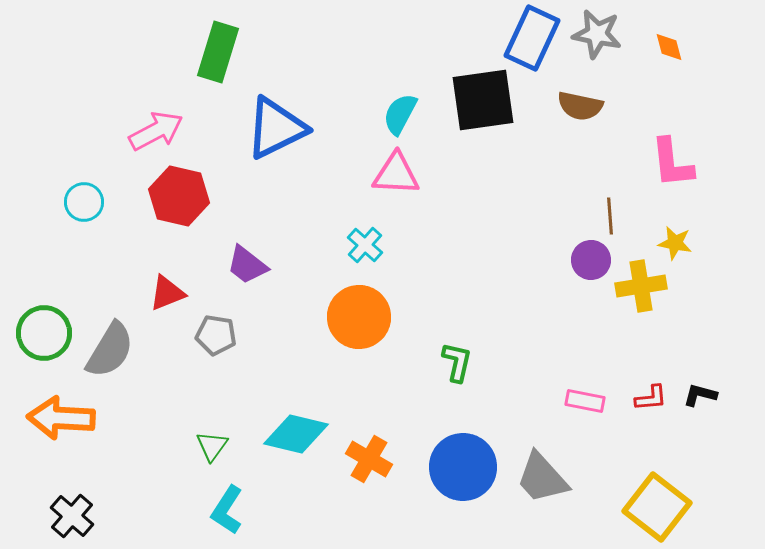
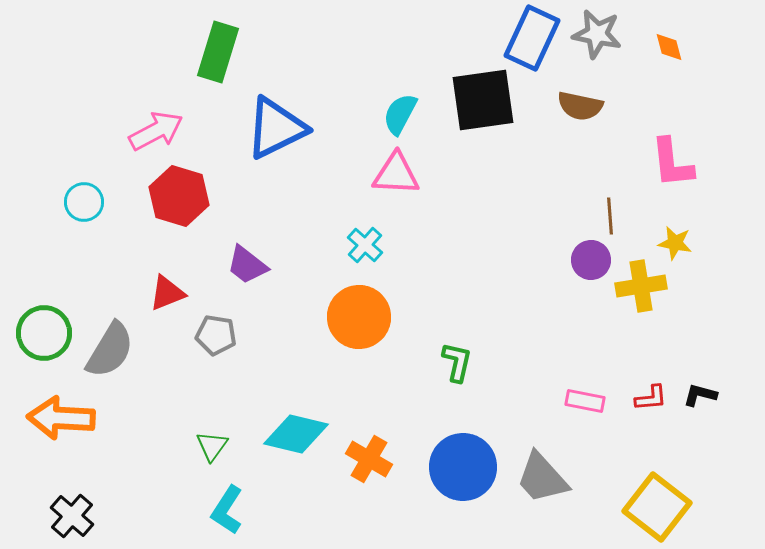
red hexagon: rotated 4 degrees clockwise
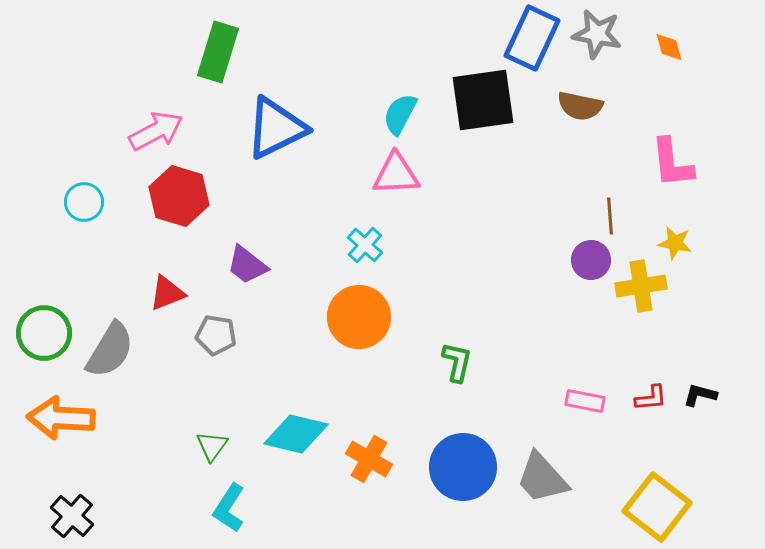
pink triangle: rotated 6 degrees counterclockwise
cyan L-shape: moved 2 px right, 2 px up
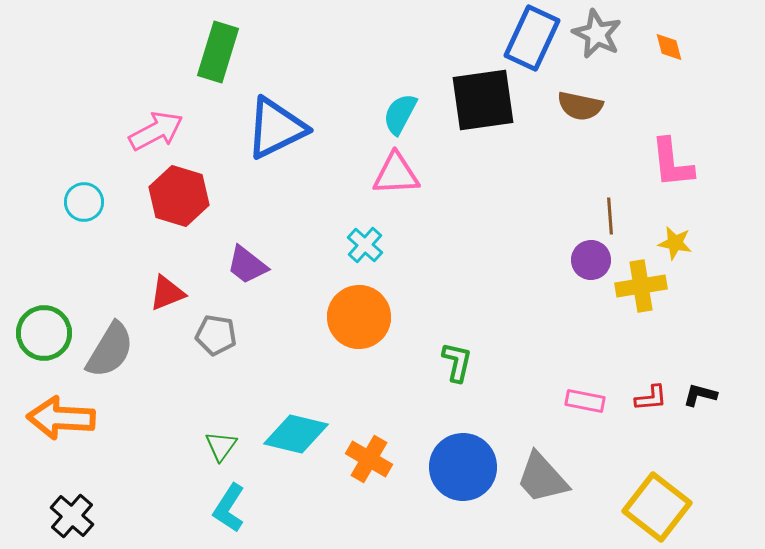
gray star: rotated 15 degrees clockwise
green triangle: moved 9 px right
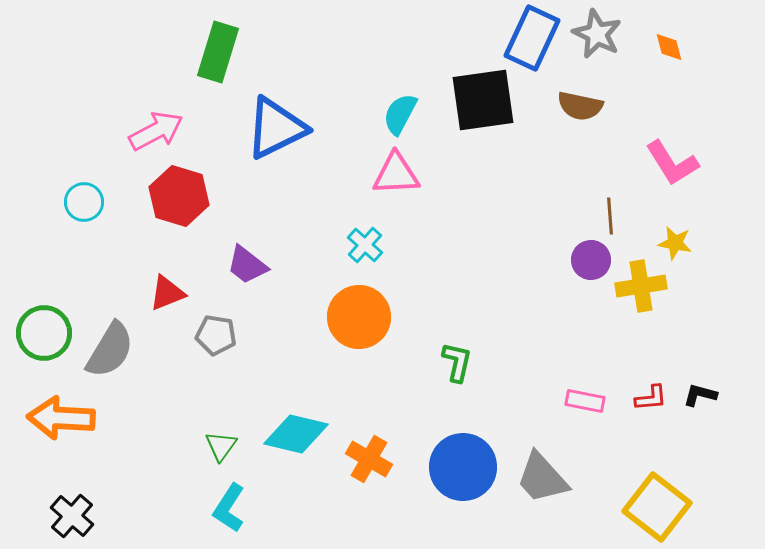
pink L-shape: rotated 26 degrees counterclockwise
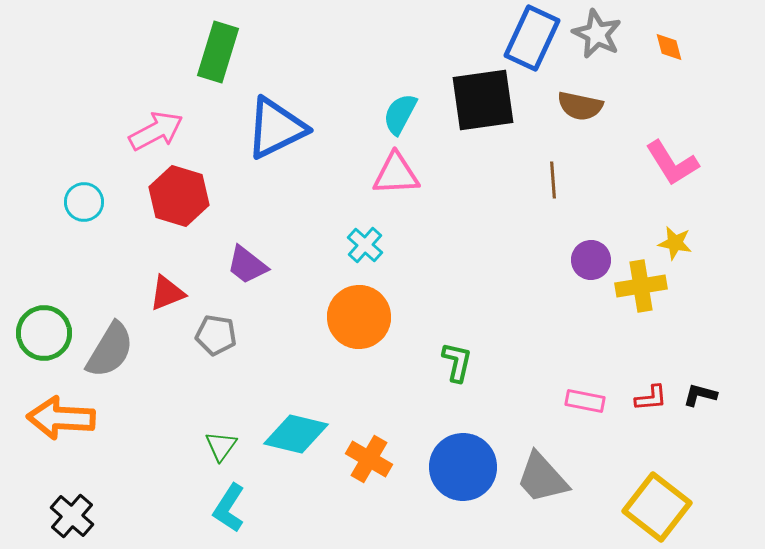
brown line: moved 57 px left, 36 px up
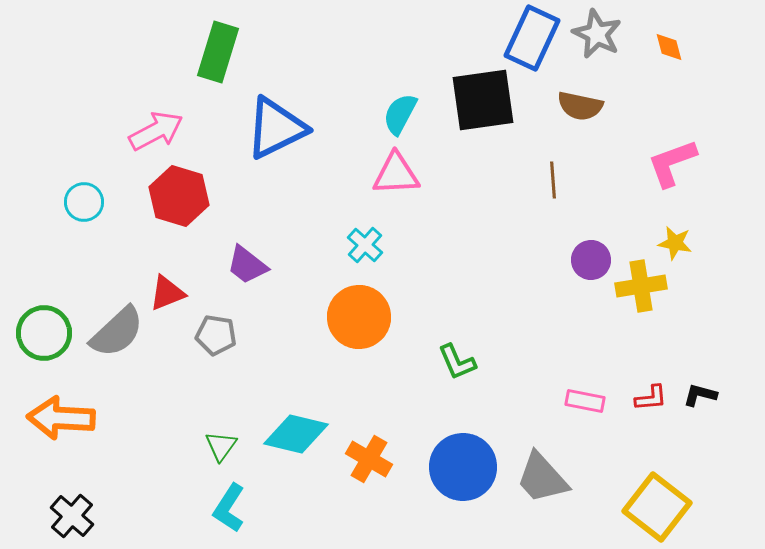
pink L-shape: rotated 102 degrees clockwise
gray semicircle: moved 7 px right, 18 px up; rotated 16 degrees clockwise
green L-shape: rotated 144 degrees clockwise
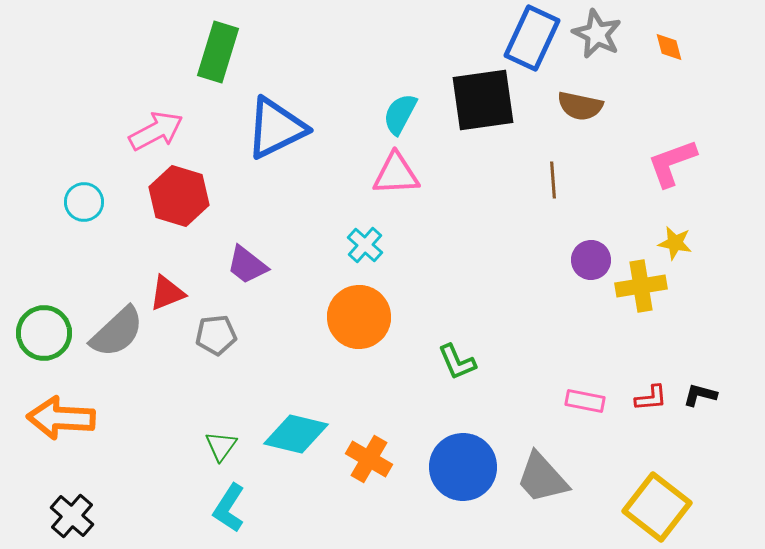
gray pentagon: rotated 15 degrees counterclockwise
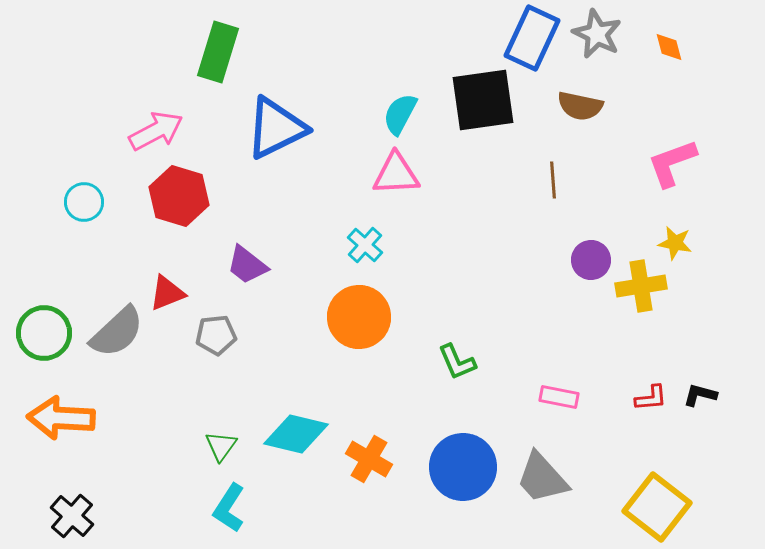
pink rectangle: moved 26 px left, 4 px up
